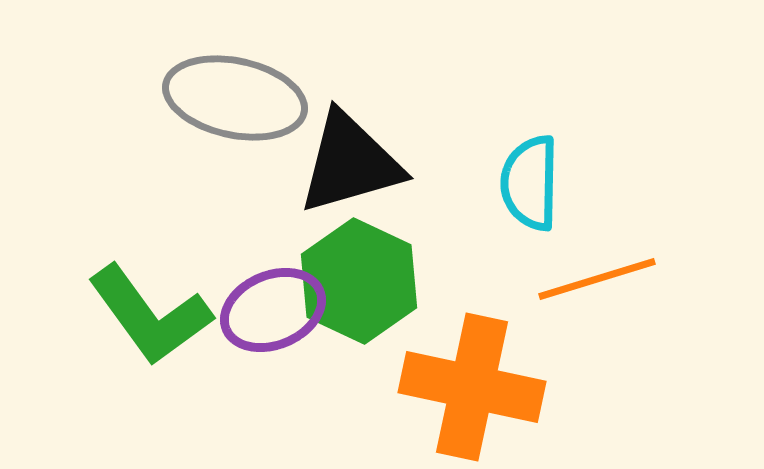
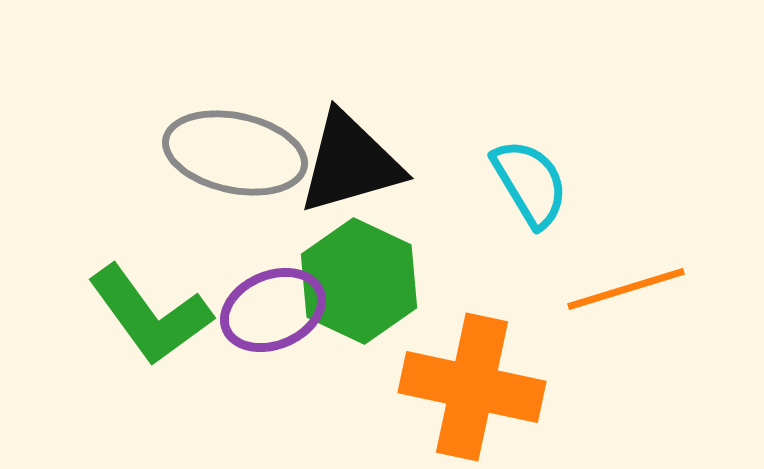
gray ellipse: moved 55 px down
cyan semicircle: rotated 148 degrees clockwise
orange line: moved 29 px right, 10 px down
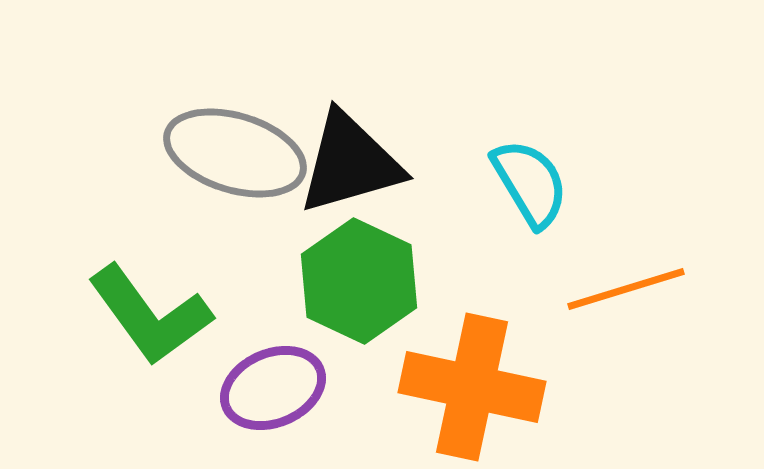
gray ellipse: rotated 5 degrees clockwise
purple ellipse: moved 78 px down
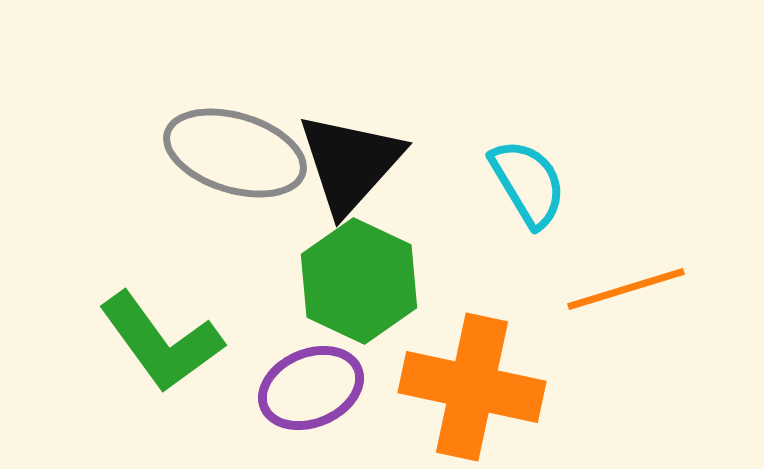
black triangle: rotated 32 degrees counterclockwise
cyan semicircle: moved 2 px left
green L-shape: moved 11 px right, 27 px down
purple ellipse: moved 38 px right
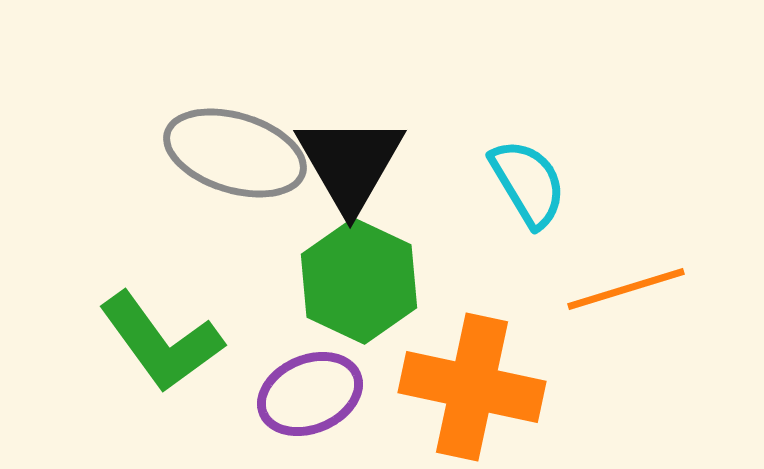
black triangle: rotated 12 degrees counterclockwise
purple ellipse: moved 1 px left, 6 px down
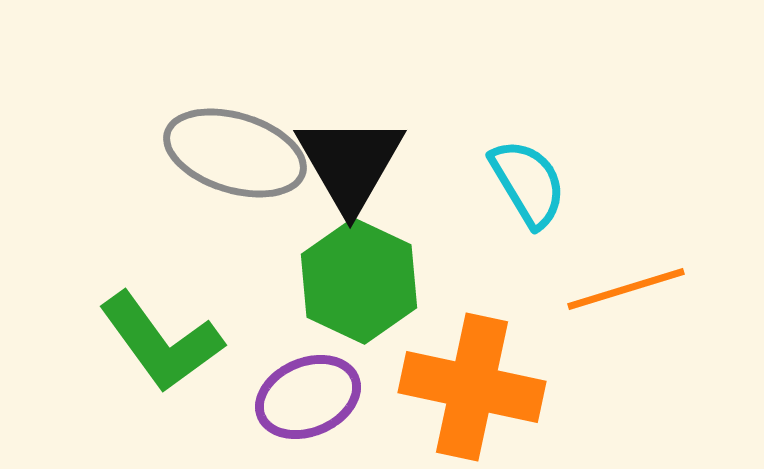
purple ellipse: moved 2 px left, 3 px down
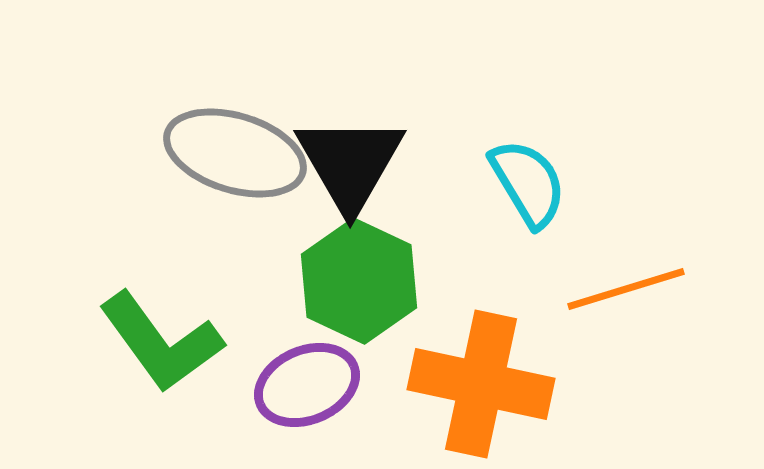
orange cross: moved 9 px right, 3 px up
purple ellipse: moved 1 px left, 12 px up
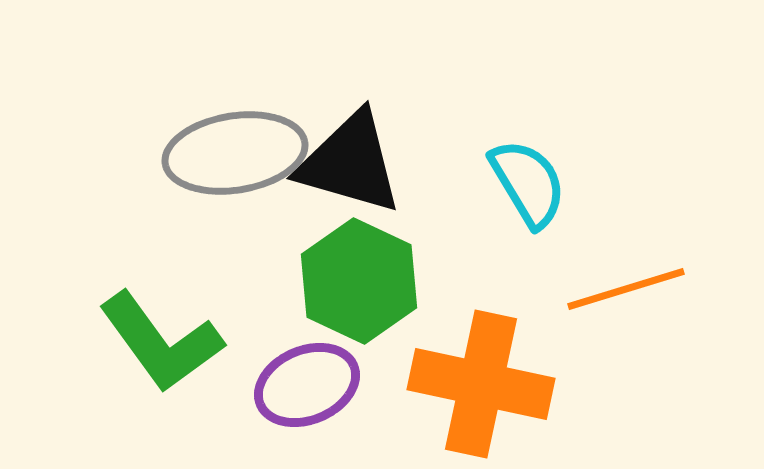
gray ellipse: rotated 26 degrees counterclockwise
black triangle: rotated 44 degrees counterclockwise
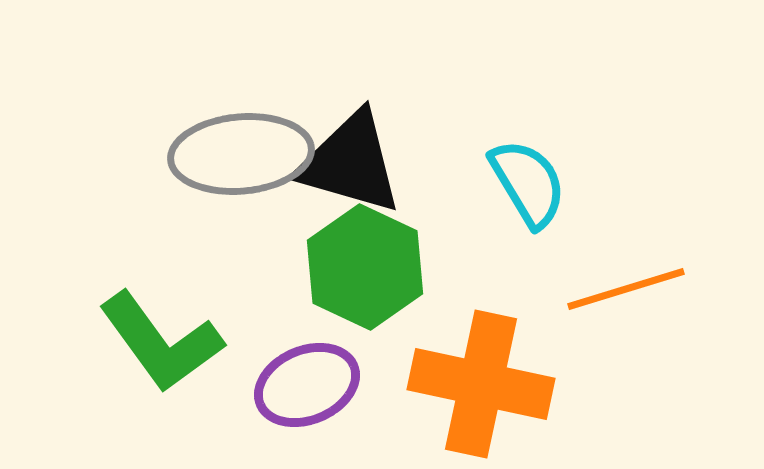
gray ellipse: moved 6 px right, 1 px down; rotated 4 degrees clockwise
green hexagon: moved 6 px right, 14 px up
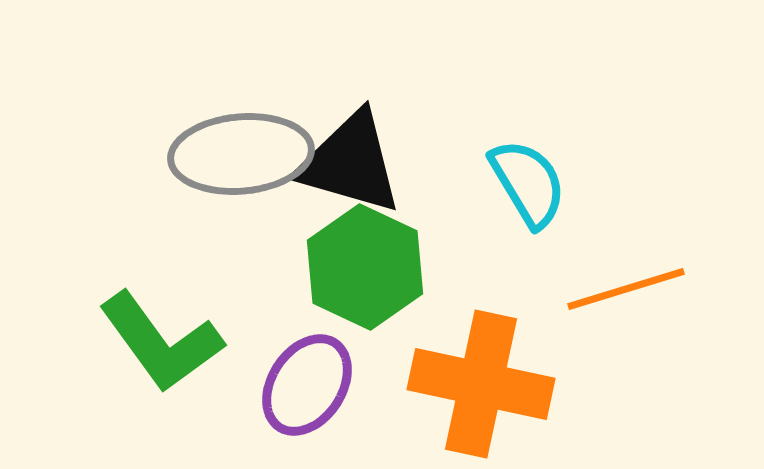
purple ellipse: rotated 34 degrees counterclockwise
